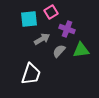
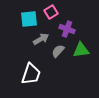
gray arrow: moved 1 px left
gray semicircle: moved 1 px left
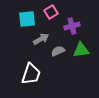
cyan square: moved 2 px left
purple cross: moved 5 px right, 3 px up; rotated 35 degrees counterclockwise
gray semicircle: rotated 24 degrees clockwise
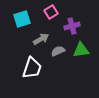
cyan square: moved 5 px left; rotated 12 degrees counterclockwise
white trapezoid: moved 1 px right, 6 px up
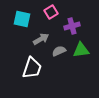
cyan square: rotated 30 degrees clockwise
gray semicircle: moved 1 px right
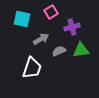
purple cross: moved 1 px down
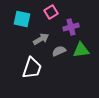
purple cross: moved 1 px left
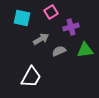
cyan square: moved 1 px up
green triangle: moved 4 px right
white trapezoid: moved 1 px left, 9 px down; rotated 10 degrees clockwise
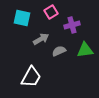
purple cross: moved 1 px right, 2 px up
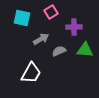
purple cross: moved 2 px right, 2 px down; rotated 14 degrees clockwise
green triangle: rotated 12 degrees clockwise
white trapezoid: moved 4 px up
